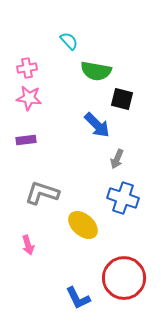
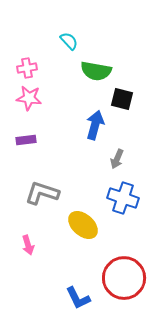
blue arrow: moved 2 px left; rotated 120 degrees counterclockwise
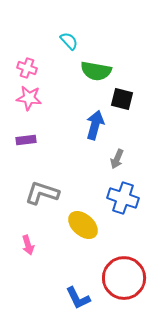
pink cross: rotated 30 degrees clockwise
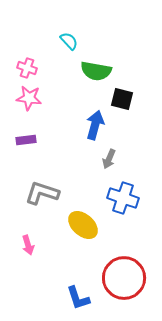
gray arrow: moved 8 px left
blue L-shape: rotated 8 degrees clockwise
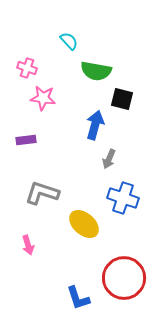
pink star: moved 14 px right
yellow ellipse: moved 1 px right, 1 px up
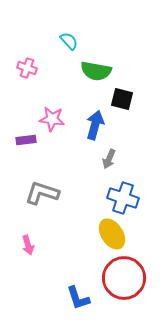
pink star: moved 9 px right, 21 px down
yellow ellipse: moved 28 px right, 10 px down; rotated 16 degrees clockwise
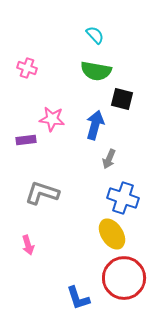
cyan semicircle: moved 26 px right, 6 px up
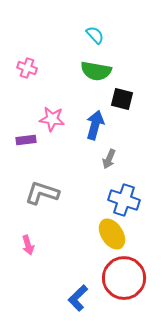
blue cross: moved 1 px right, 2 px down
blue L-shape: rotated 64 degrees clockwise
